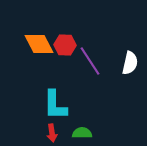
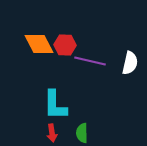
purple line: rotated 44 degrees counterclockwise
green semicircle: rotated 90 degrees counterclockwise
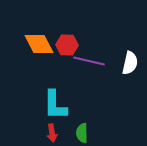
red hexagon: moved 2 px right
purple line: moved 1 px left
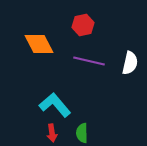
red hexagon: moved 16 px right, 20 px up; rotated 15 degrees counterclockwise
cyan L-shape: rotated 140 degrees clockwise
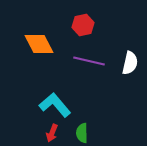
red arrow: rotated 30 degrees clockwise
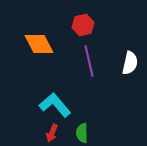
purple line: rotated 64 degrees clockwise
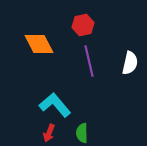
red arrow: moved 3 px left
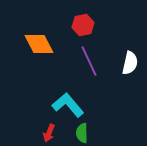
purple line: rotated 12 degrees counterclockwise
cyan L-shape: moved 13 px right
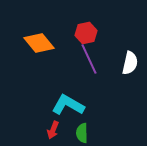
red hexagon: moved 3 px right, 8 px down
orange diamond: moved 1 px up; rotated 12 degrees counterclockwise
purple line: moved 2 px up
cyan L-shape: rotated 20 degrees counterclockwise
red arrow: moved 4 px right, 3 px up
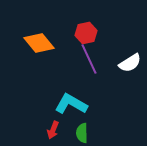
white semicircle: rotated 45 degrees clockwise
cyan L-shape: moved 3 px right, 1 px up
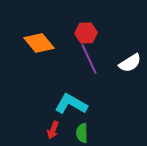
red hexagon: rotated 10 degrees clockwise
